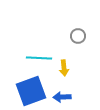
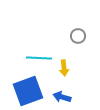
blue square: moved 3 px left
blue arrow: rotated 18 degrees clockwise
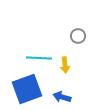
yellow arrow: moved 1 px right, 3 px up
blue square: moved 1 px left, 2 px up
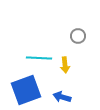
blue square: moved 1 px left, 1 px down
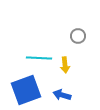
blue arrow: moved 2 px up
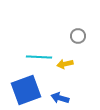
cyan line: moved 1 px up
yellow arrow: moved 1 px up; rotated 84 degrees clockwise
blue arrow: moved 2 px left, 3 px down
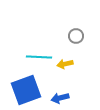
gray circle: moved 2 px left
blue arrow: rotated 30 degrees counterclockwise
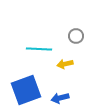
cyan line: moved 8 px up
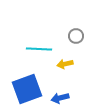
blue square: moved 1 px right, 1 px up
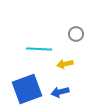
gray circle: moved 2 px up
blue arrow: moved 6 px up
